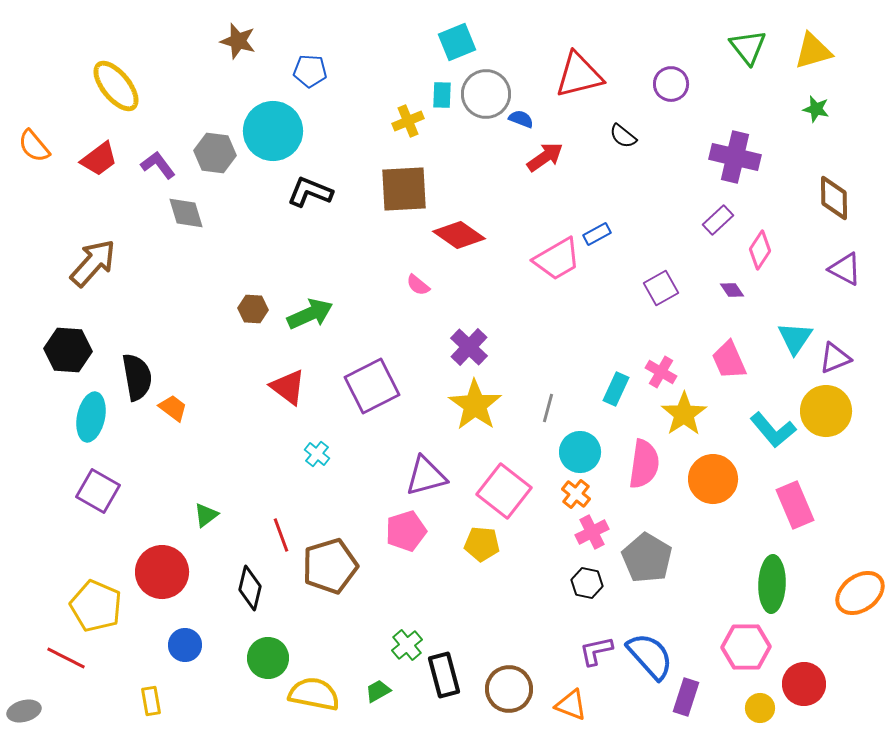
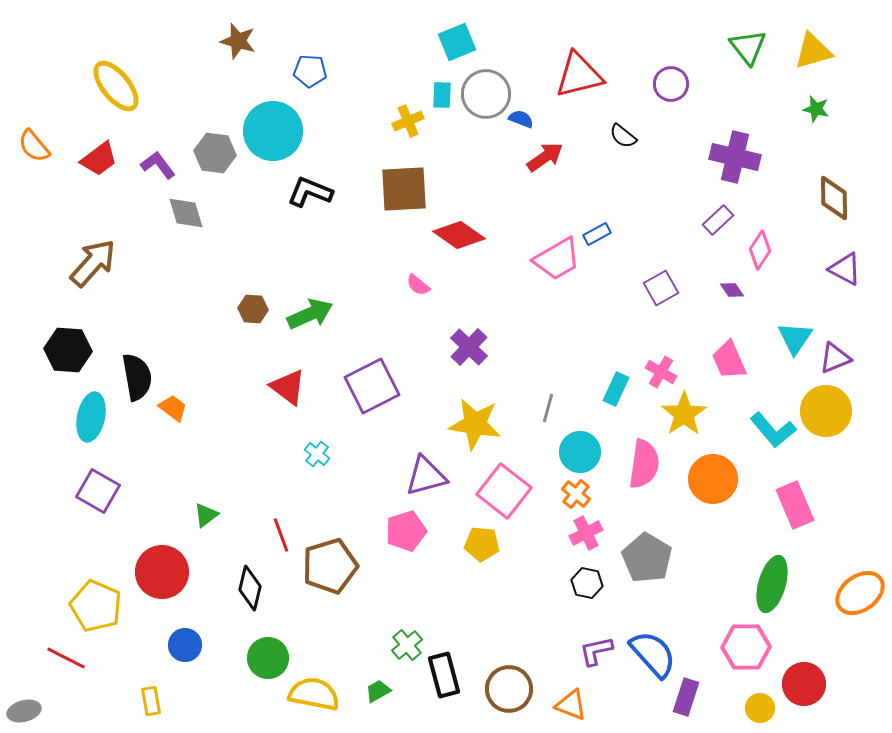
yellow star at (475, 405): moved 19 px down; rotated 26 degrees counterclockwise
pink cross at (592, 532): moved 6 px left, 1 px down
green ellipse at (772, 584): rotated 14 degrees clockwise
blue semicircle at (650, 656): moved 3 px right, 2 px up
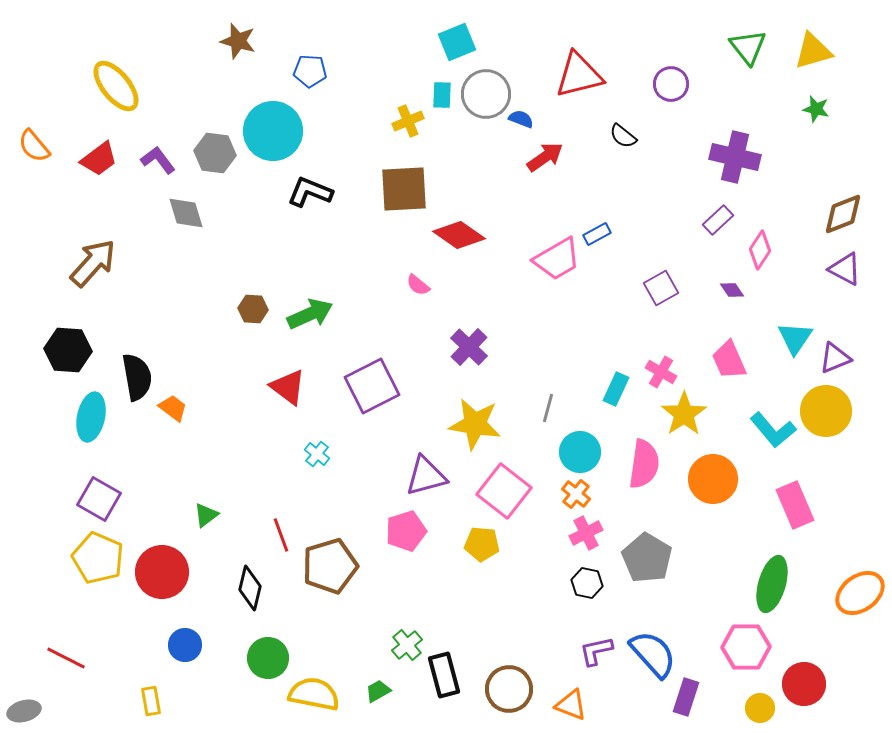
purple L-shape at (158, 165): moved 5 px up
brown diamond at (834, 198): moved 9 px right, 16 px down; rotated 69 degrees clockwise
purple square at (98, 491): moved 1 px right, 8 px down
yellow pentagon at (96, 606): moved 2 px right, 48 px up
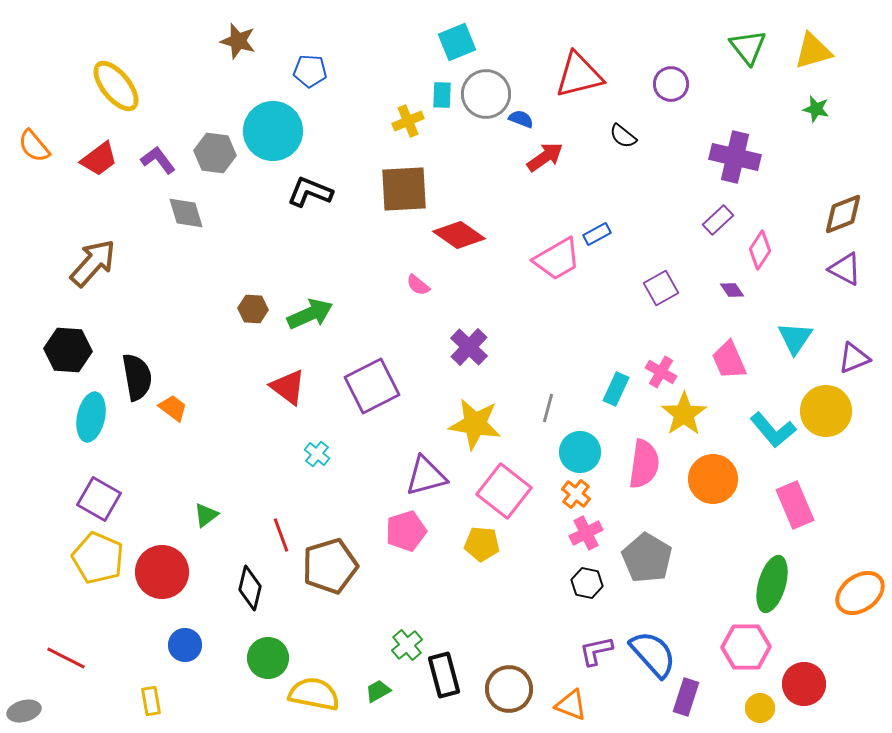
purple triangle at (835, 358): moved 19 px right
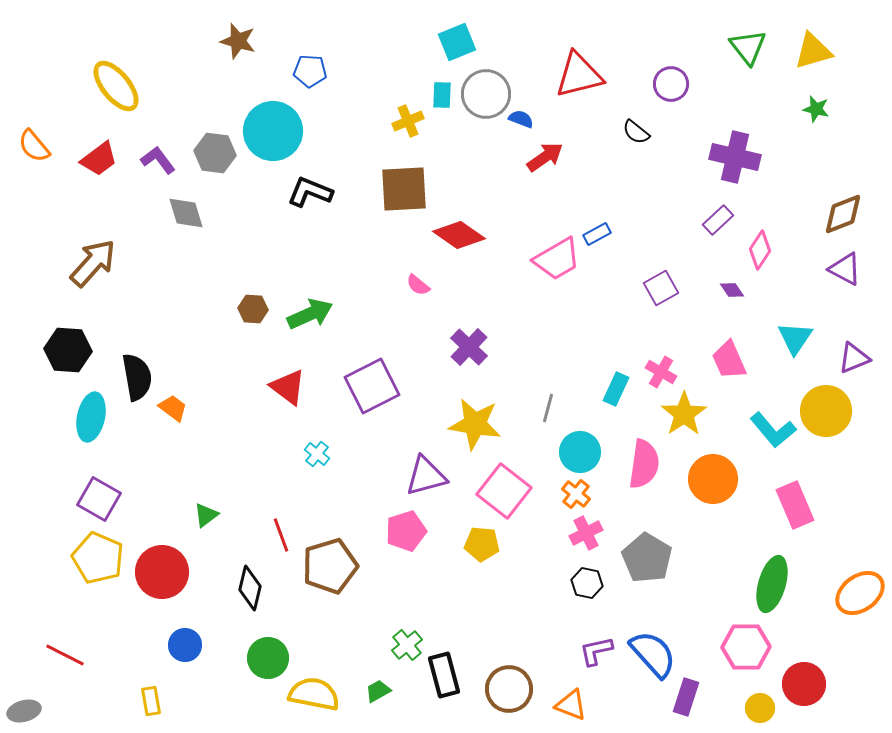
black semicircle at (623, 136): moved 13 px right, 4 px up
red line at (66, 658): moved 1 px left, 3 px up
